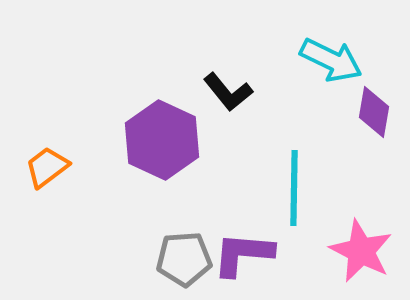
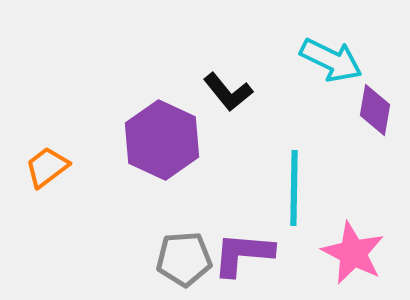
purple diamond: moved 1 px right, 2 px up
pink star: moved 8 px left, 2 px down
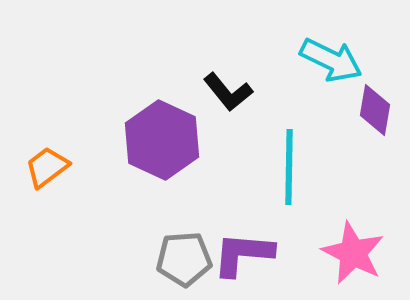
cyan line: moved 5 px left, 21 px up
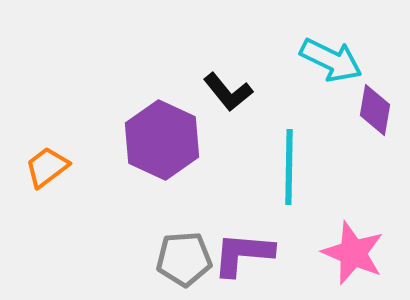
pink star: rotated 4 degrees counterclockwise
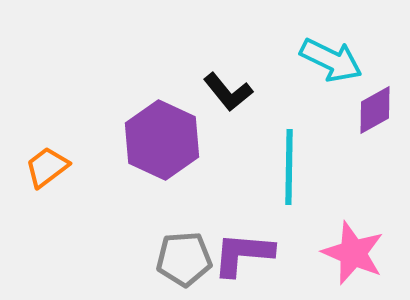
purple diamond: rotated 51 degrees clockwise
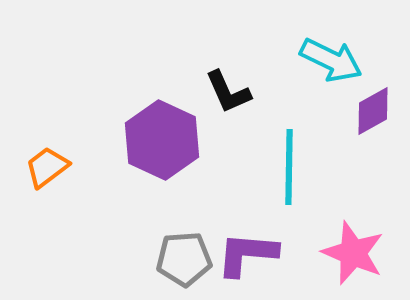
black L-shape: rotated 15 degrees clockwise
purple diamond: moved 2 px left, 1 px down
purple L-shape: moved 4 px right
